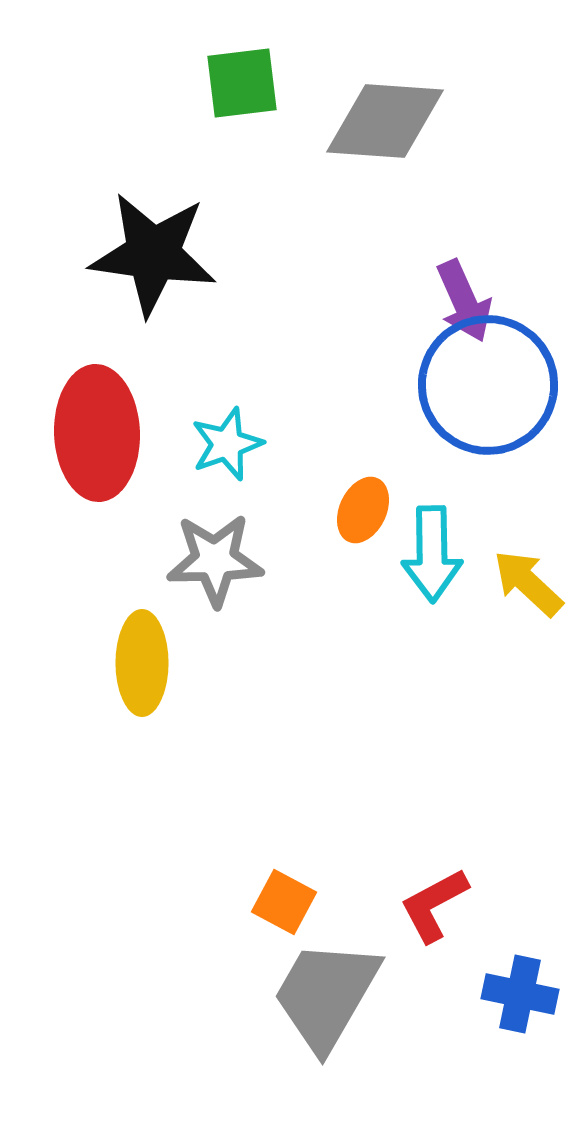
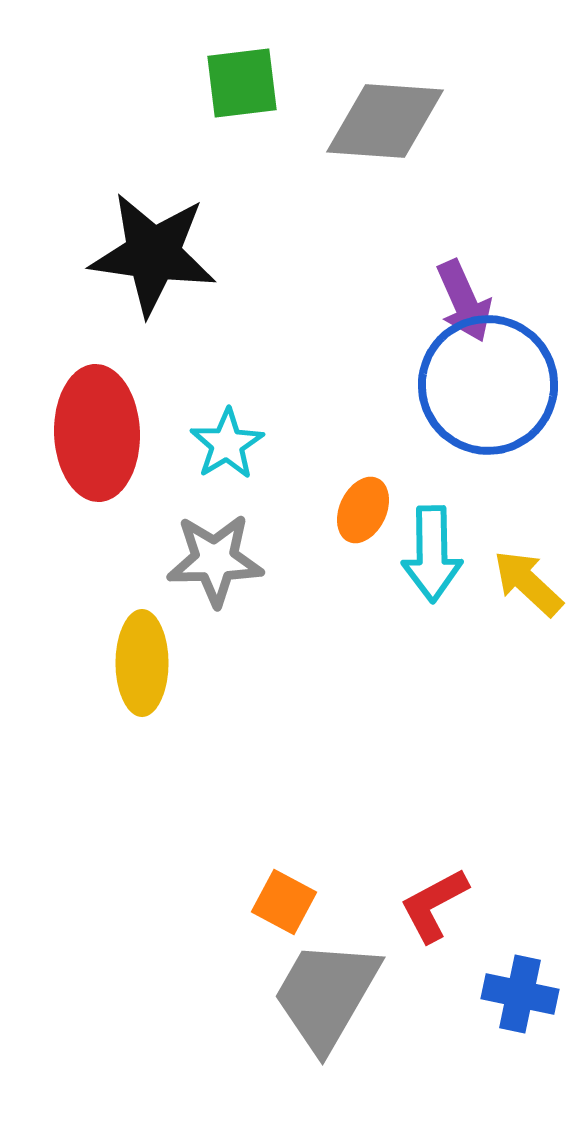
cyan star: rotated 12 degrees counterclockwise
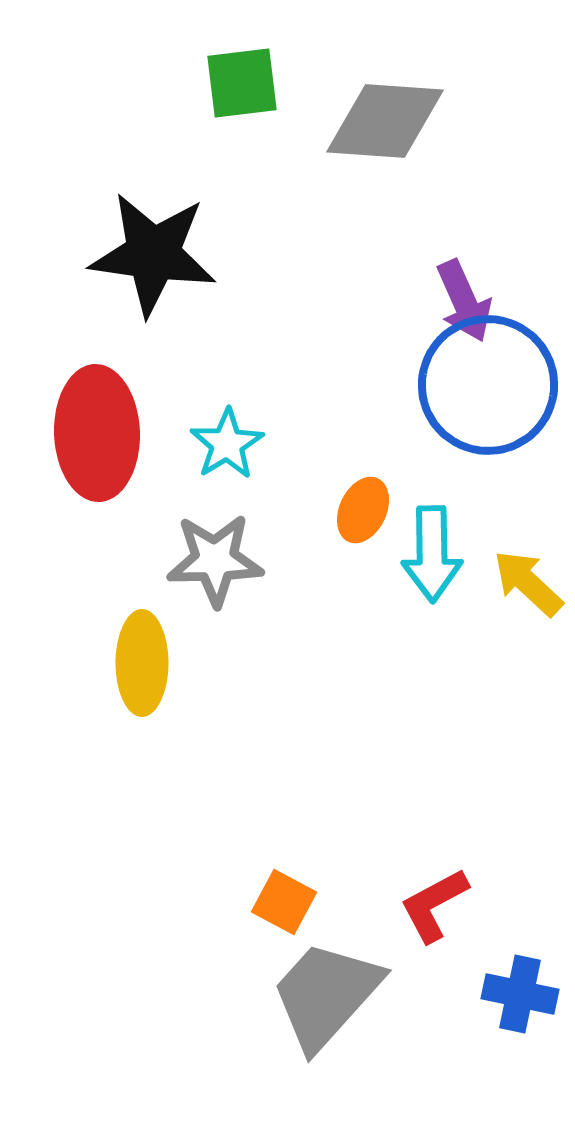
gray trapezoid: rotated 12 degrees clockwise
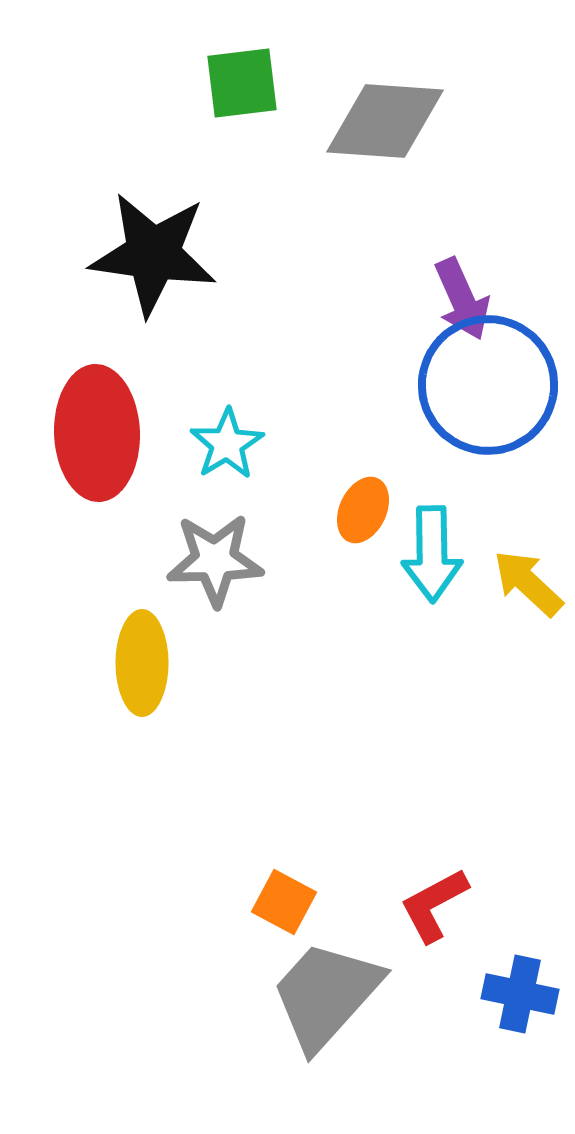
purple arrow: moved 2 px left, 2 px up
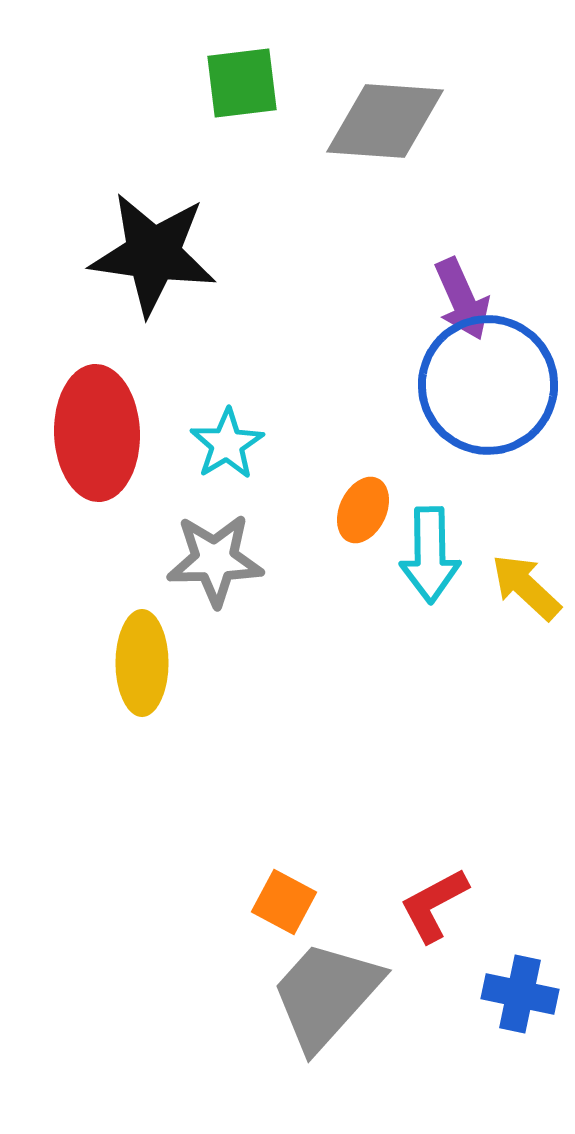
cyan arrow: moved 2 px left, 1 px down
yellow arrow: moved 2 px left, 4 px down
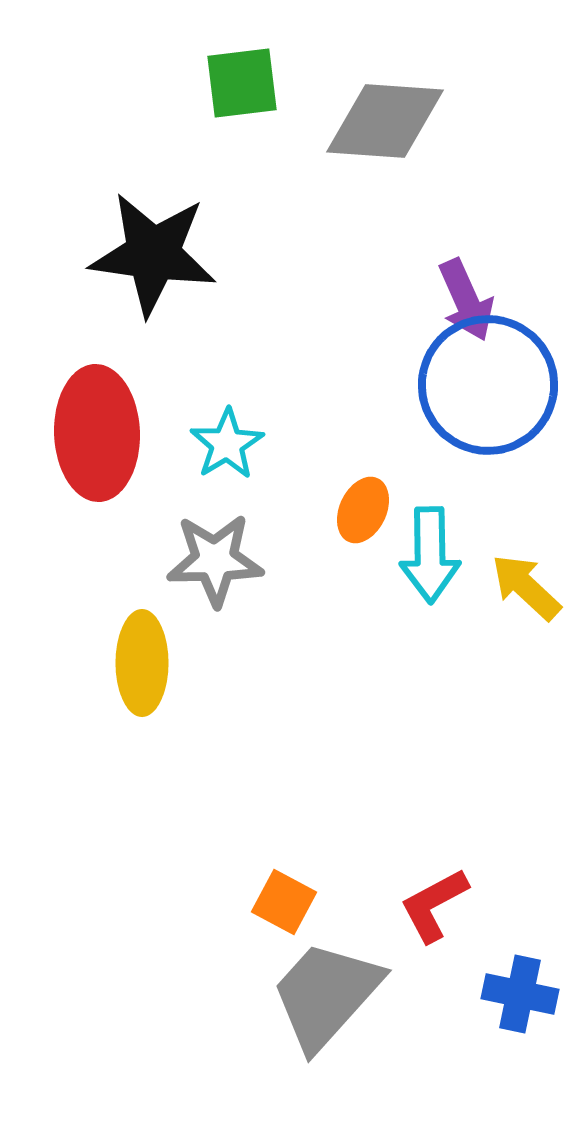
purple arrow: moved 4 px right, 1 px down
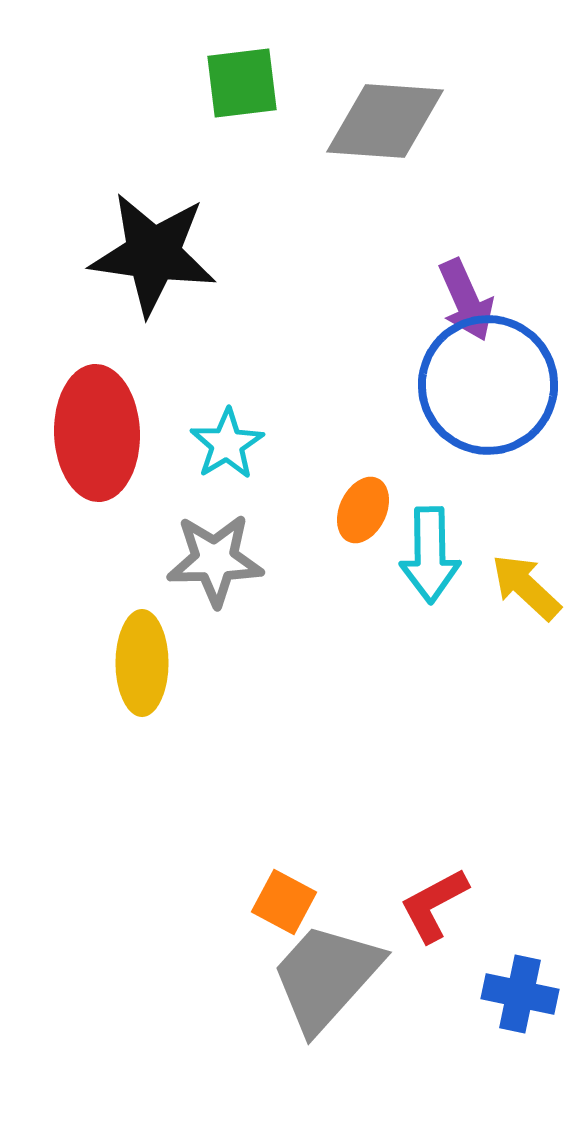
gray trapezoid: moved 18 px up
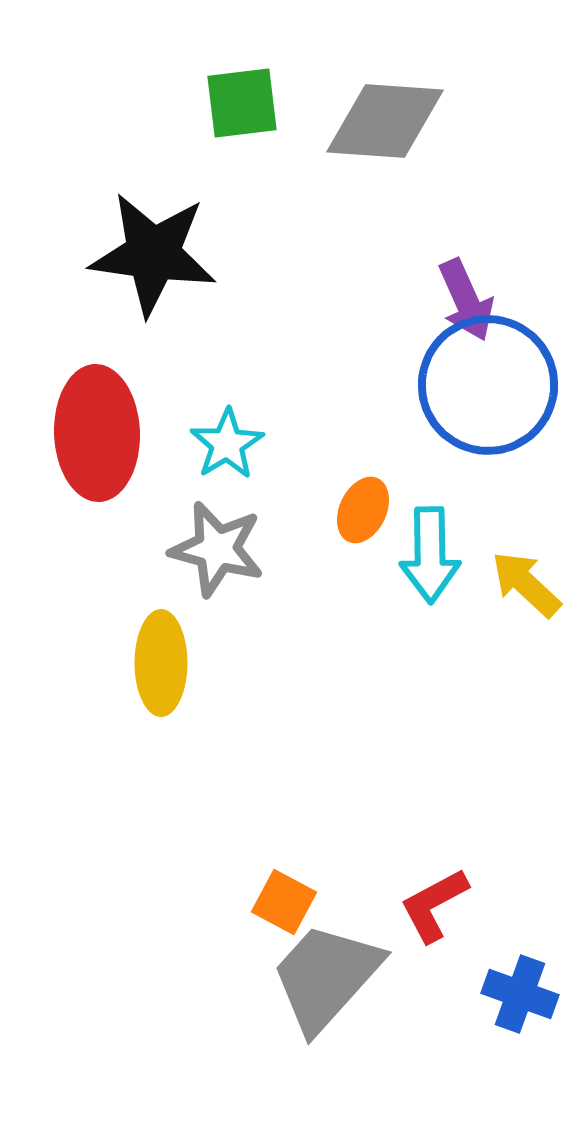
green square: moved 20 px down
gray star: moved 2 px right, 11 px up; rotated 16 degrees clockwise
yellow arrow: moved 3 px up
yellow ellipse: moved 19 px right
blue cross: rotated 8 degrees clockwise
